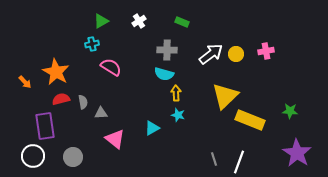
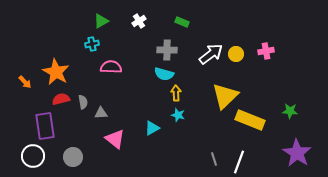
pink semicircle: rotated 30 degrees counterclockwise
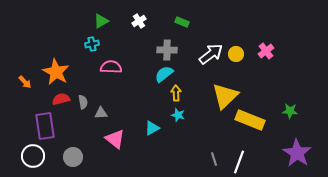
pink cross: rotated 28 degrees counterclockwise
cyan semicircle: rotated 126 degrees clockwise
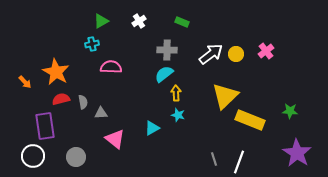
gray circle: moved 3 px right
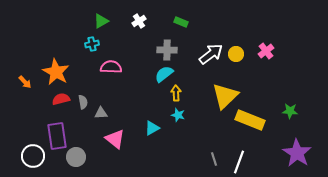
green rectangle: moved 1 px left
purple rectangle: moved 12 px right, 10 px down
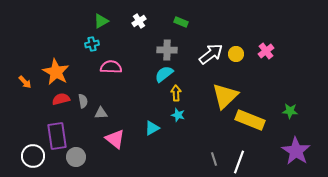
gray semicircle: moved 1 px up
purple star: moved 1 px left, 2 px up
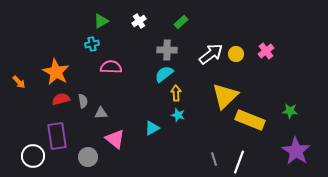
green rectangle: rotated 64 degrees counterclockwise
orange arrow: moved 6 px left
gray circle: moved 12 px right
